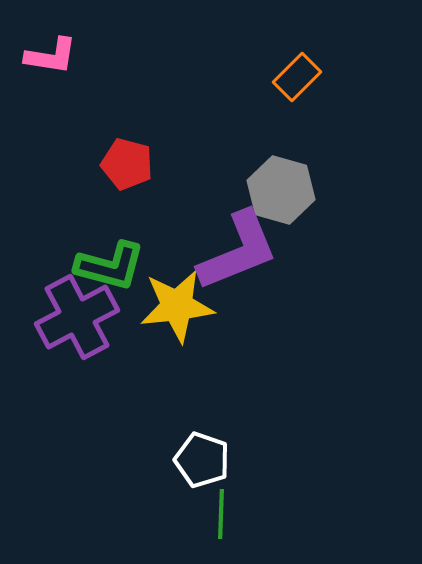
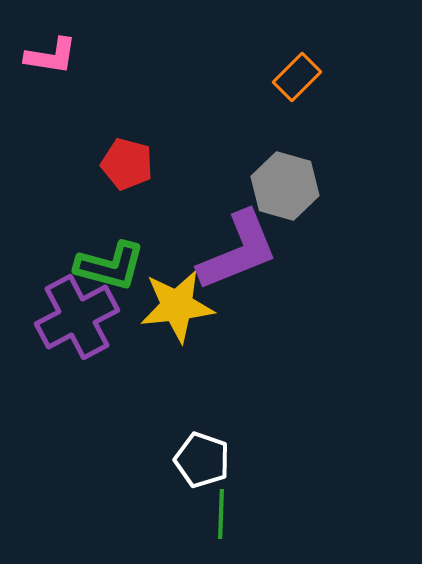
gray hexagon: moved 4 px right, 4 px up
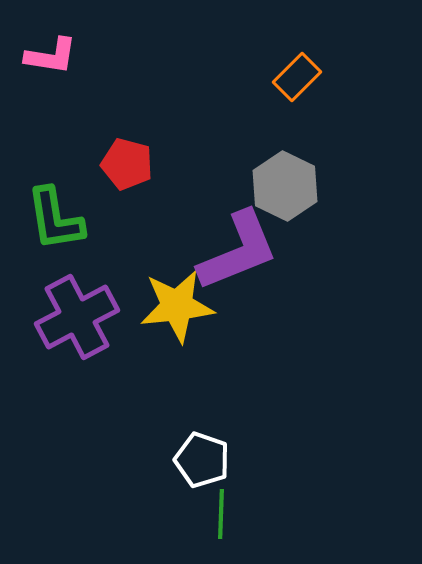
gray hexagon: rotated 10 degrees clockwise
green L-shape: moved 55 px left, 47 px up; rotated 66 degrees clockwise
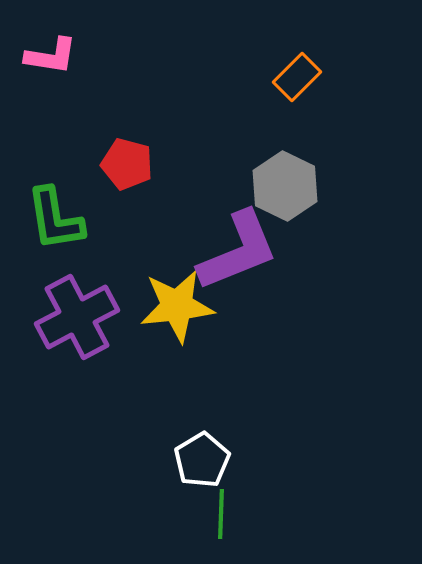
white pentagon: rotated 22 degrees clockwise
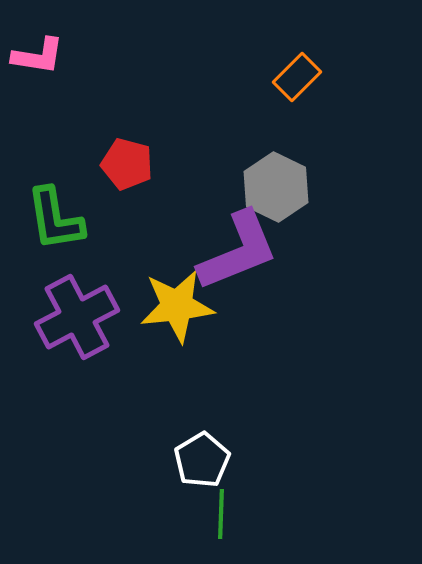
pink L-shape: moved 13 px left
gray hexagon: moved 9 px left, 1 px down
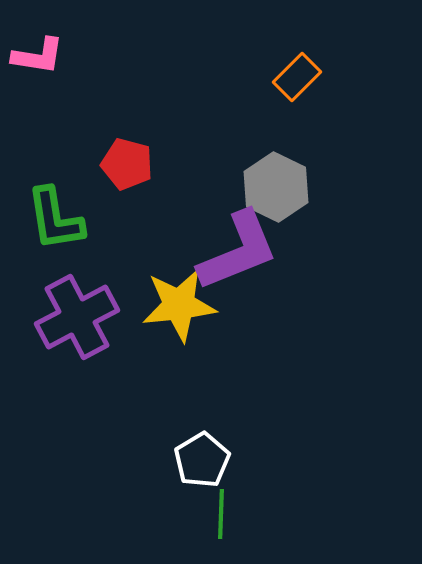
yellow star: moved 2 px right, 1 px up
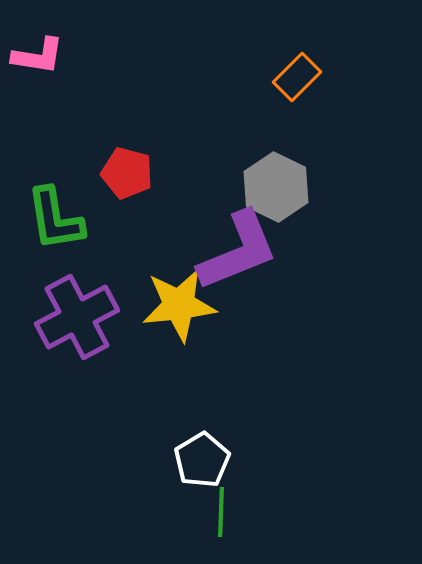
red pentagon: moved 9 px down
green line: moved 2 px up
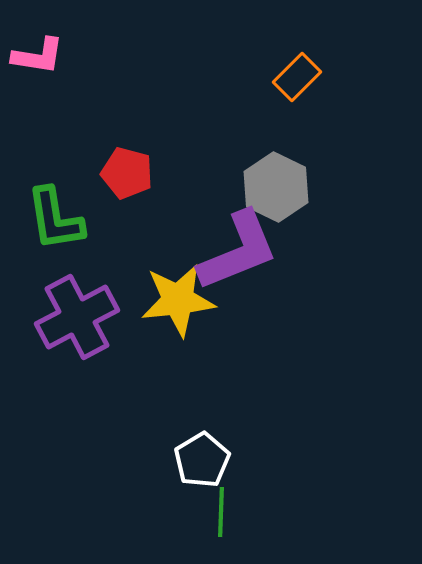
yellow star: moved 1 px left, 5 px up
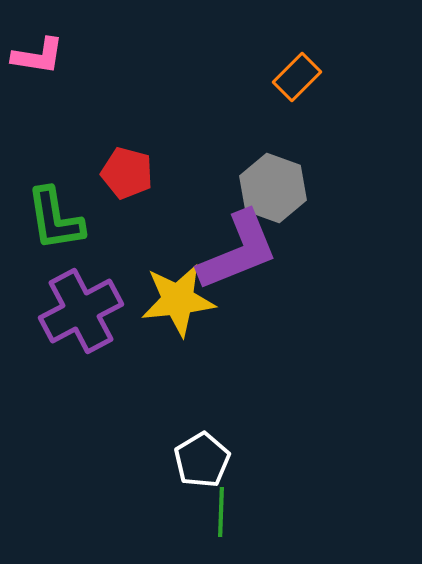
gray hexagon: moved 3 px left, 1 px down; rotated 6 degrees counterclockwise
purple cross: moved 4 px right, 6 px up
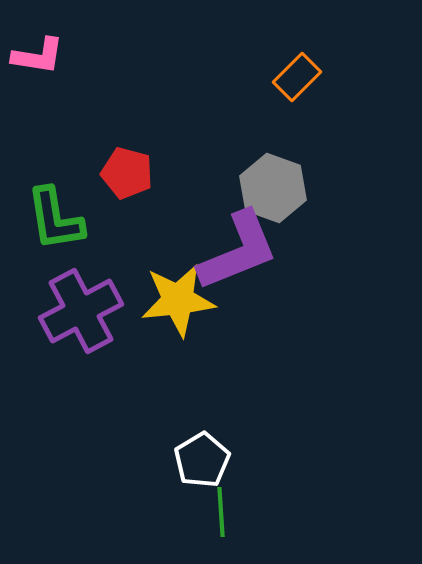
green line: rotated 6 degrees counterclockwise
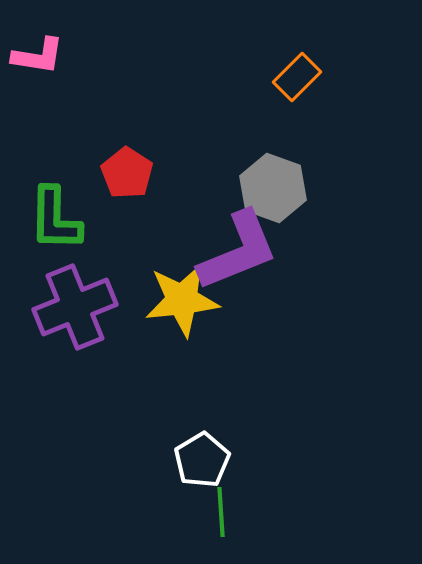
red pentagon: rotated 18 degrees clockwise
green L-shape: rotated 10 degrees clockwise
yellow star: moved 4 px right
purple cross: moved 6 px left, 4 px up; rotated 6 degrees clockwise
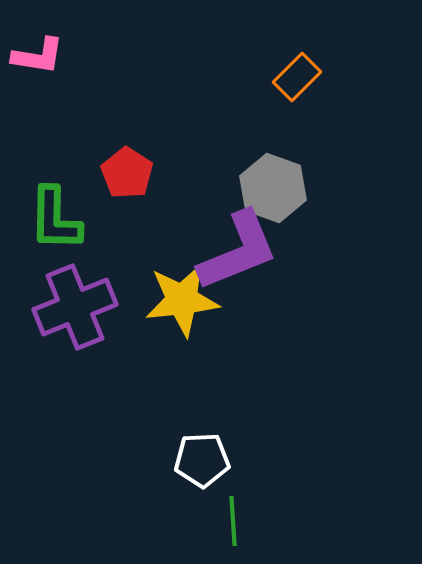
white pentagon: rotated 28 degrees clockwise
green line: moved 12 px right, 9 px down
